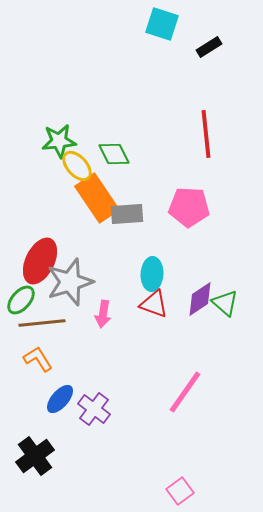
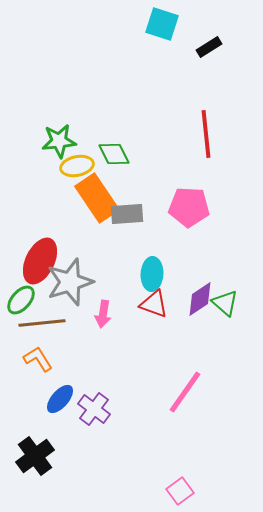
yellow ellipse: rotated 60 degrees counterclockwise
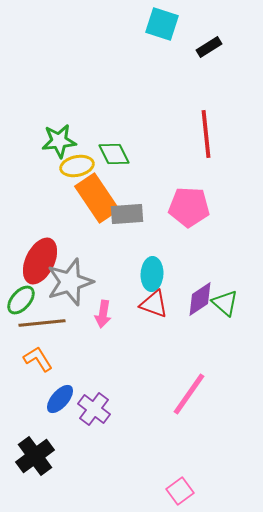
pink line: moved 4 px right, 2 px down
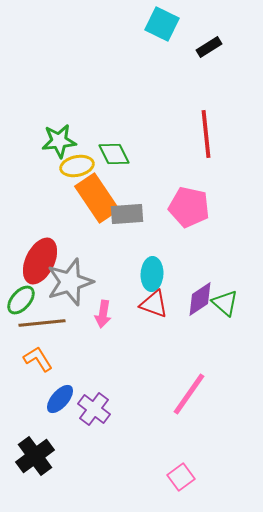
cyan square: rotated 8 degrees clockwise
pink pentagon: rotated 9 degrees clockwise
pink square: moved 1 px right, 14 px up
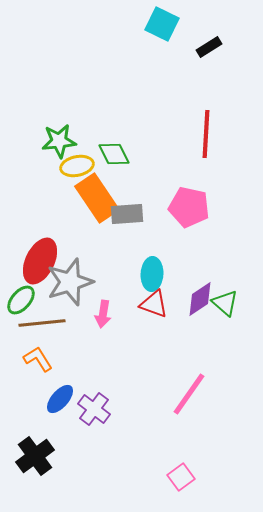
red line: rotated 9 degrees clockwise
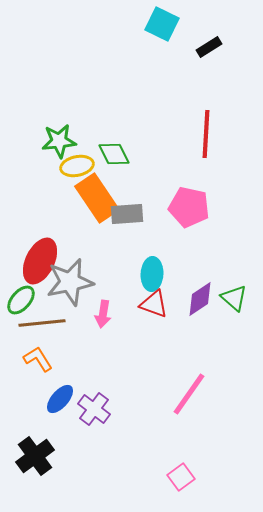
gray star: rotated 6 degrees clockwise
green triangle: moved 9 px right, 5 px up
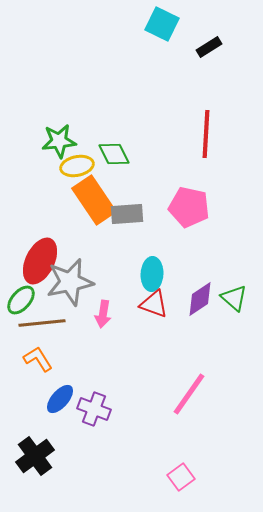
orange rectangle: moved 3 px left, 2 px down
purple cross: rotated 16 degrees counterclockwise
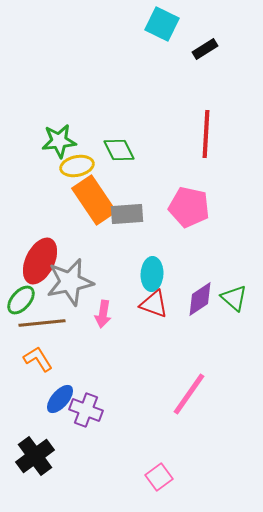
black rectangle: moved 4 px left, 2 px down
green diamond: moved 5 px right, 4 px up
purple cross: moved 8 px left, 1 px down
pink square: moved 22 px left
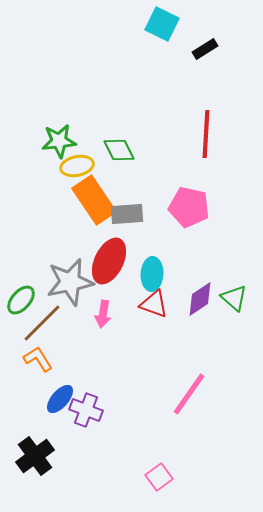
red ellipse: moved 69 px right
brown line: rotated 39 degrees counterclockwise
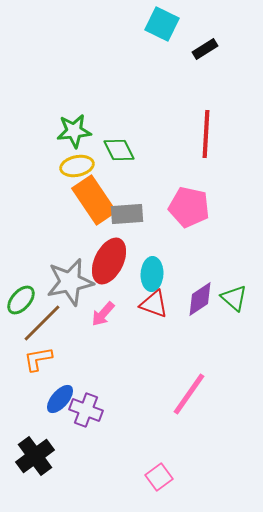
green star: moved 15 px right, 10 px up
pink arrow: rotated 32 degrees clockwise
orange L-shape: rotated 68 degrees counterclockwise
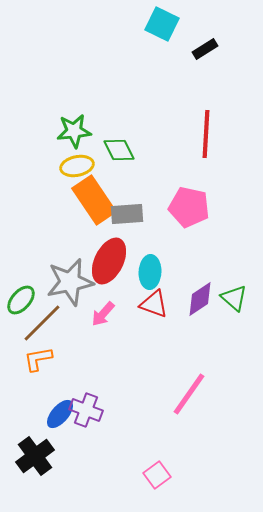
cyan ellipse: moved 2 px left, 2 px up
blue ellipse: moved 15 px down
pink square: moved 2 px left, 2 px up
